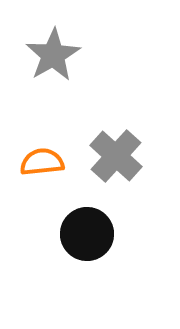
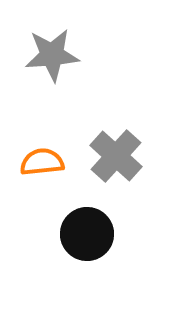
gray star: moved 1 px left; rotated 26 degrees clockwise
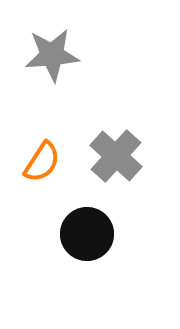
orange semicircle: rotated 129 degrees clockwise
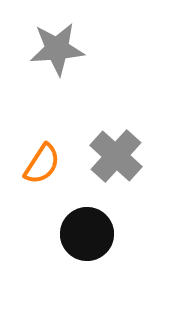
gray star: moved 5 px right, 6 px up
orange semicircle: moved 2 px down
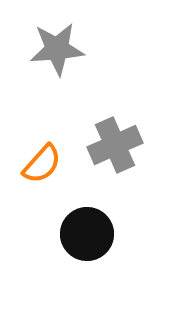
gray cross: moved 1 px left, 11 px up; rotated 24 degrees clockwise
orange semicircle: rotated 9 degrees clockwise
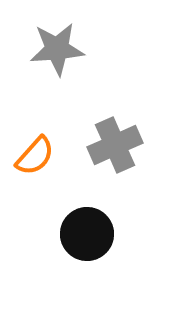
orange semicircle: moved 7 px left, 8 px up
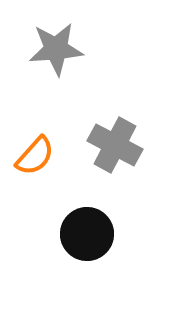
gray star: moved 1 px left
gray cross: rotated 38 degrees counterclockwise
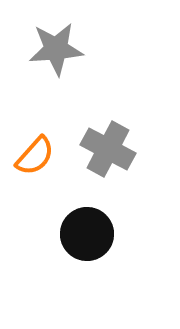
gray cross: moved 7 px left, 4 px down
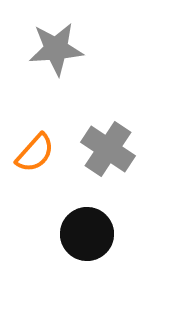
gray cross: rotated 6 degrees clockwise
orange semicircle: moved 3 px up
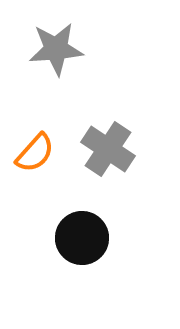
black circle: moved 5 px left, 4 px down
